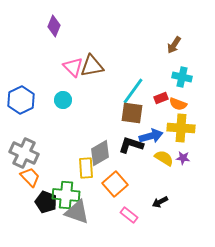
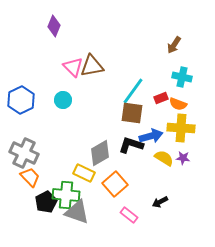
yellow rectangle: moved 2 px left, 5 px down; rotated 60 degrees counterclockwise
black pentagon: rotated 25 degrees clockwise
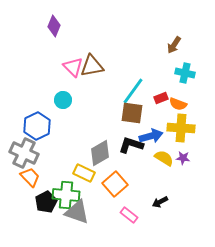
cyan cross: moved 3 px right, 4 px up
blue hexagon: moved 16 px right, 26 px down
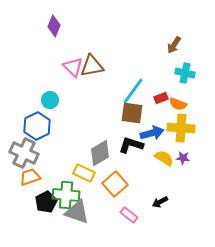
cyan circle: moved 13 px left
blue arrow: moved 1 px right, 3 px up
orange trapezoid: rotated 65 degrees counterclockwise
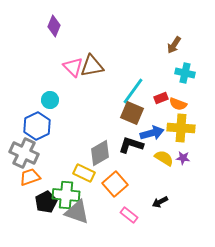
brown square: rotated 15 degrees clockwise
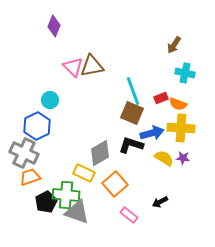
cyan line: rotated 56 degrees counterclockwise
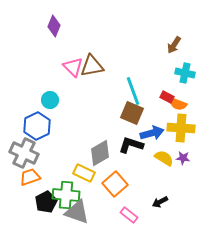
red rectangle: moved 6 px right, 1 px up; rotated 48 degrees clockwise
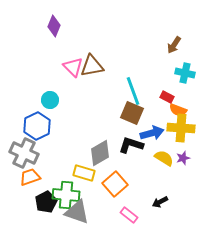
orange semicircle: moved 6 px down
purple star: rotated 24 degrees counterclockwise
yellow rectangle: rotated 10 degrees counterclockwise
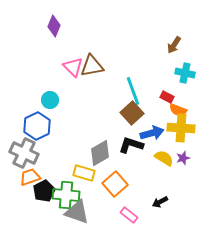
brown square: rotated 25 degrees clockwise
black pentagon: moved 2 px left, 11 px up
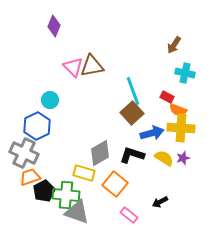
black L-shape: moved 1 px right, 10 px down
orange square: rotated 10 degrees counterclockwise
